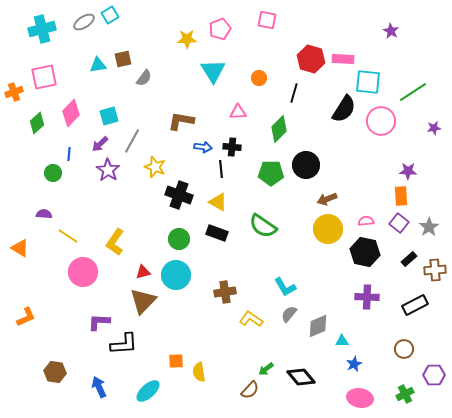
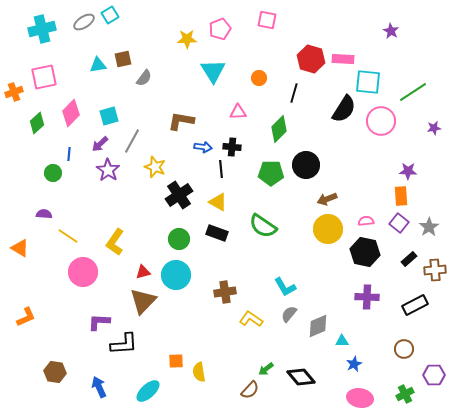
black cross at (179, 195): rotated 36 degrees clockwise
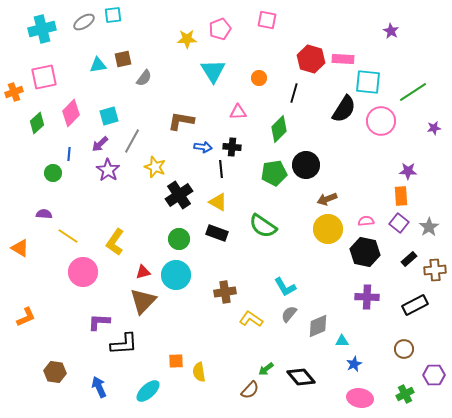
cyan square at (110, 15): moved 3 px right; rotated 24 degrees clockwise
green pentagon at (271, 173): moved 3 px right; rotated 10 degrees counterclockwise
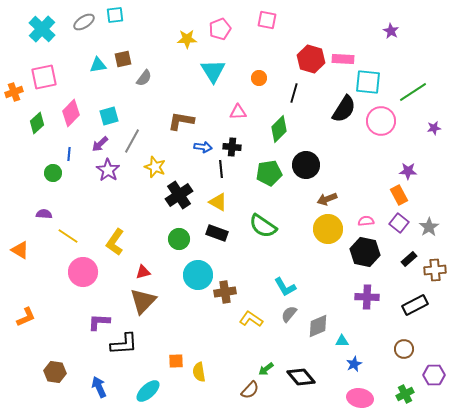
cyan square at (113, 15): moved 2 px right
cyan cross at (42, 29): rotated 32 degrees counterclockwise
green pentagon at (274, 173): moved 5 px left
orange rectangle at (401, 196): moved 2 px left, 1 px up; rotated 24 degrees counterclockwise
orange triangle at (20, 248): moved 2 px down
cyan circle at (176, 275): moved 22 px right
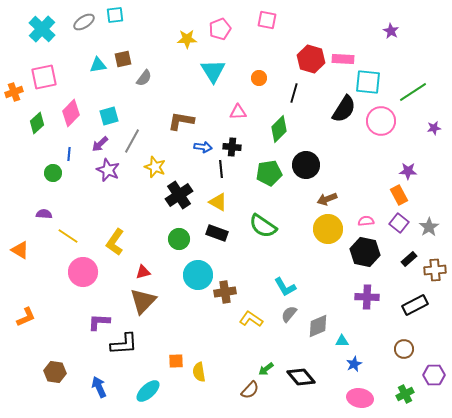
purple star at (108, 170): rotated 10 degrees counterclockwise
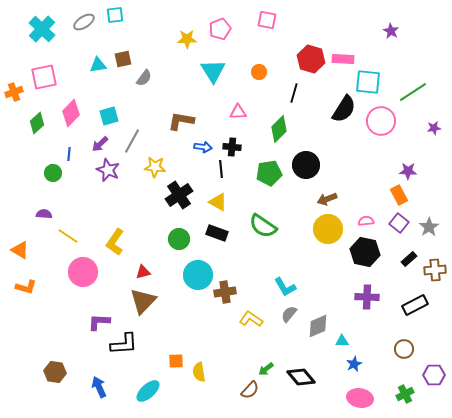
orange circle at (259, 78): moved 6 px up
yellow star at (155, 167): rotated 15 degrees counterclockwise
orange L-shape at (26, 317): moved 30 px up; rotated 40 degrees clockwise
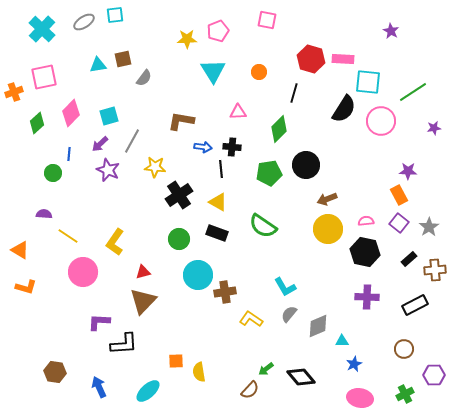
pink pentagon at (220, 29): moved 2 px left, 2 px down
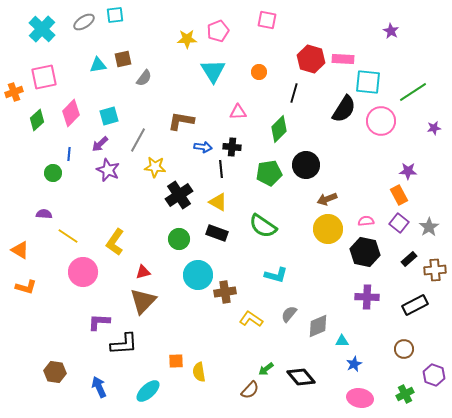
green diamond at (37, 123): moved 3 px up
gray line at (132, 141): moved 6 px right, 1 px up
cyan L-shape at (285, 287): moved 9 px left, 12 px up; rotated 45 degrees counterclockwise
purple hexagon at (434, 375): rotated 20 degrees clockwise
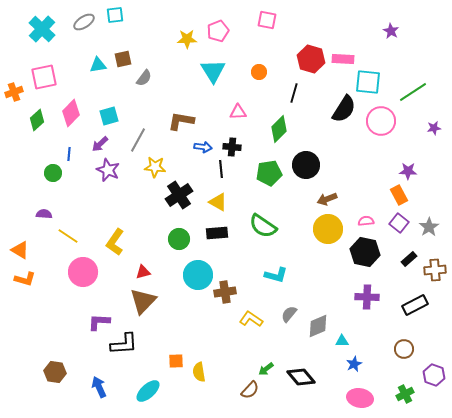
black rectangle at (217, 233): rotated 25 degrees counterclockwise
orange L-shape at (26, 287): moved 1 px left, 8 px up
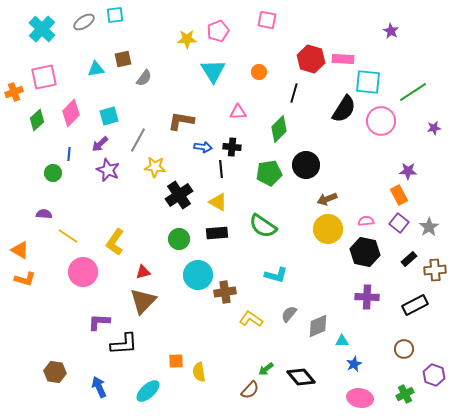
cyan triangle at (98, 65): moved 2 px left, 4 px down
